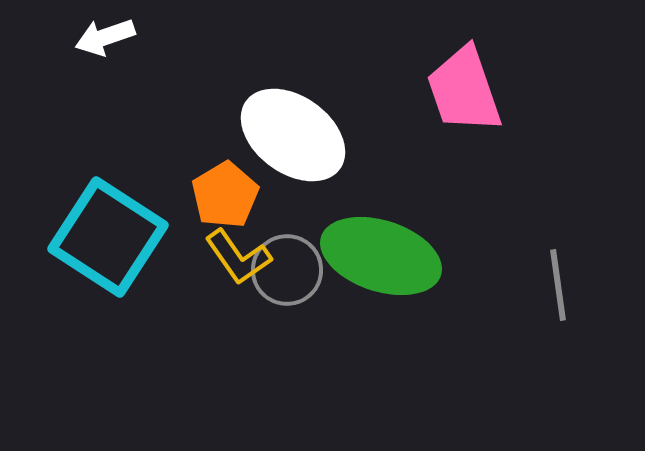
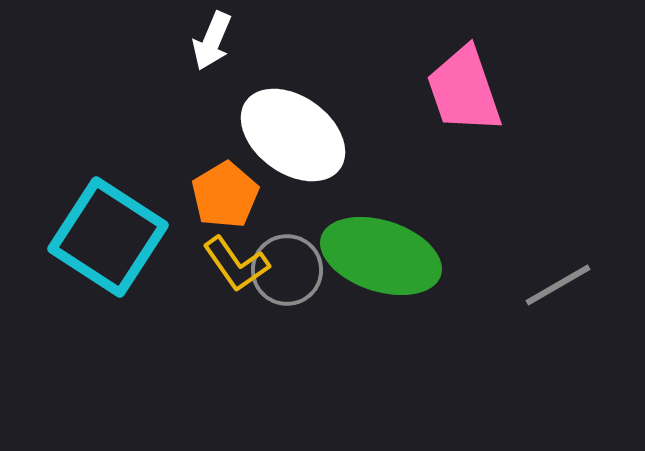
white arrow: moved 107 px right, 4 px down; rotated 48 degrees counterclockwise
yellow L-shape: moved 2 px left, 7 px down
gray line: rotated 68 degrees clockwise
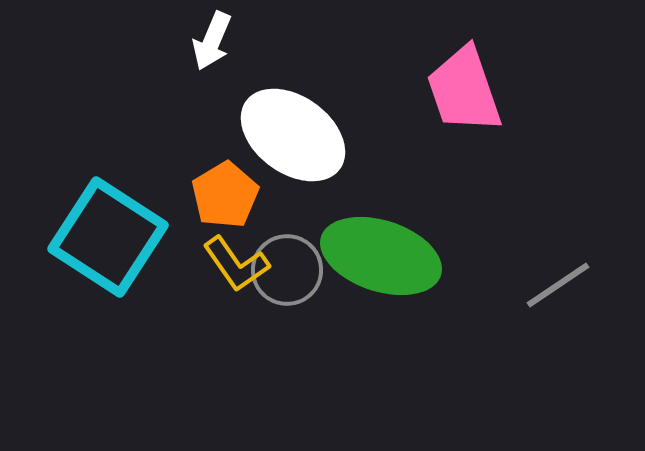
gray line: rotated 4 degrees counterclockwise
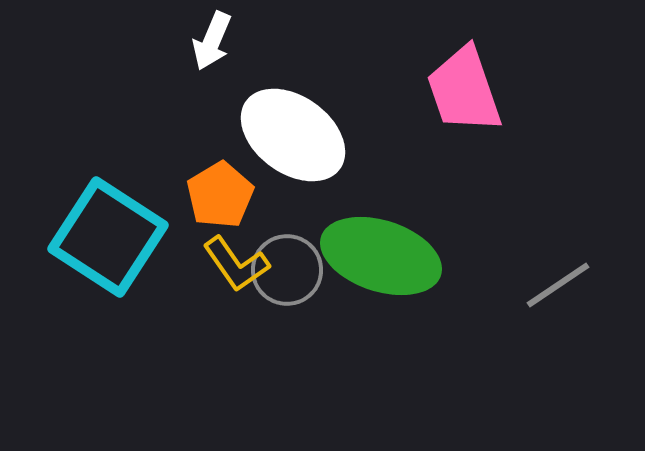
orange pentagon: moved 5 px left
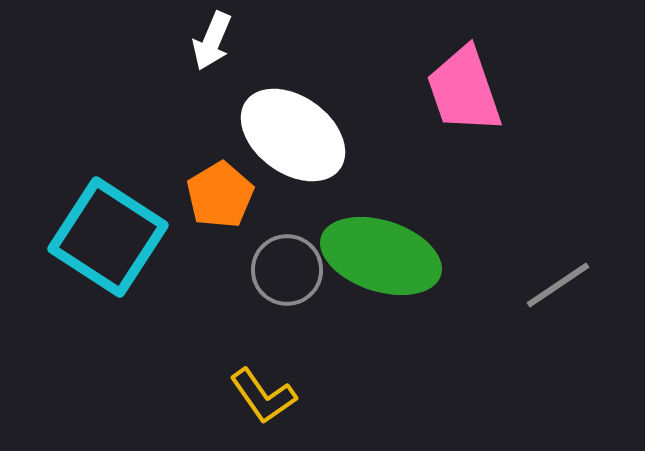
yellow L-shape: moved 27 px right, 132 px down
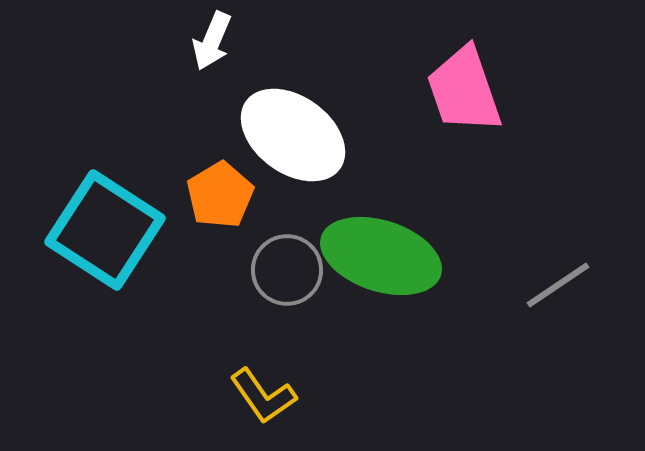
cyan square: moved 3 px left, 7 px up
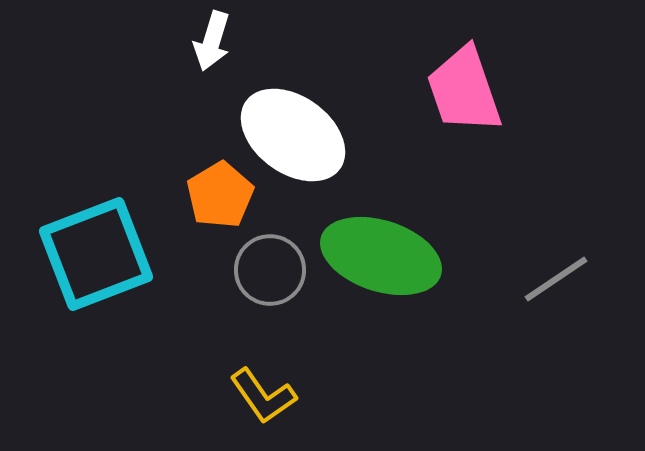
white arrow: rotated 6 degrees counterclockwise
cyan square: moved 9 px left, 24 px down; rotated 36 degrees clockwise
gray circle: moved 17 px left
gray line: moved 2 px left, 6 px up
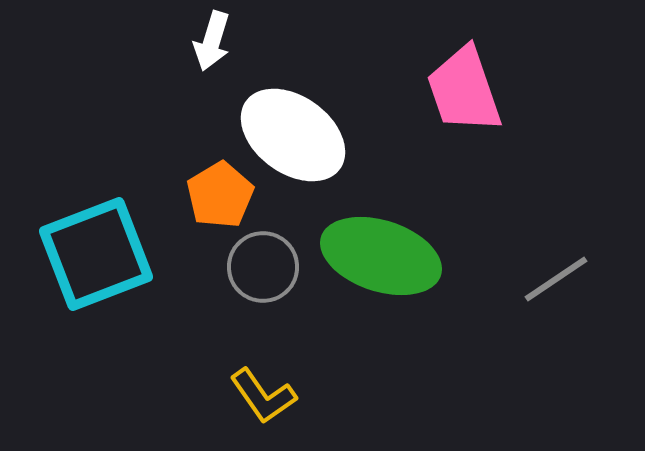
gray circle: moved 7 px left, 3 px up
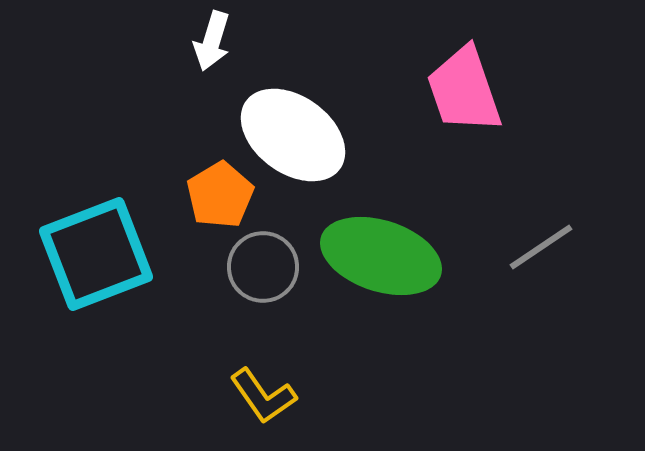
gray line: moved 15 px left, 32 px up
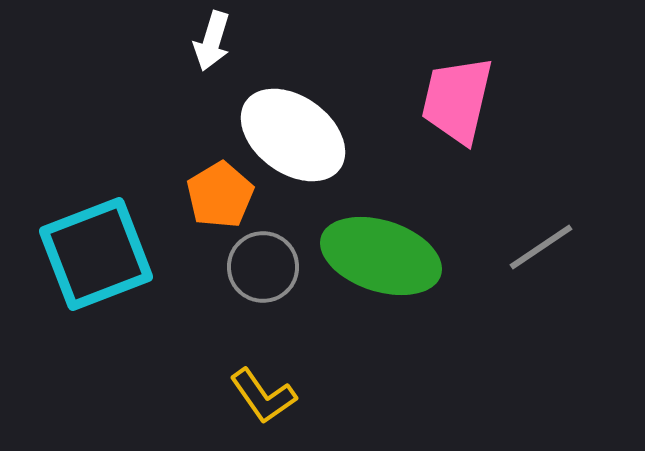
pink trapezoid: moved 7 px left, 10 px down; rotated 32 degrees clockwise
